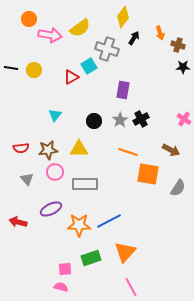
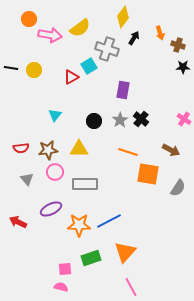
black cross: rotated 21 degrees counterclockwise
red arrow: rotated 12 degrees clockwise
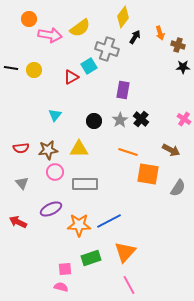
black arrow: moved 1 px right, 1 px up
gray triangle: moved 5 px left, 4 px down
pink line: moved 2 px left, 2 px up
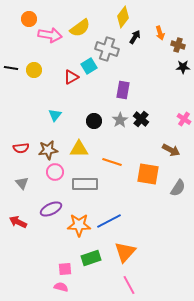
orange line: moved 16 px left, 10 px down
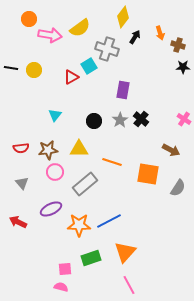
gray rectangle: rotated 40 degrees counterclockwise
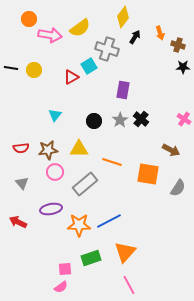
purple ellipse: rotated 15 degrees clockwise
pink semicircle: rotated 128 degrees clockwise
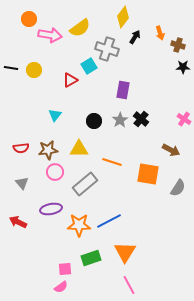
red triangle: moved 1 px left, 3 px down
orange triangle: rotated 10 degrees counterclockwise
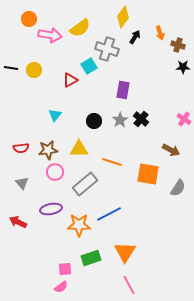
blue line: moved 7 px up
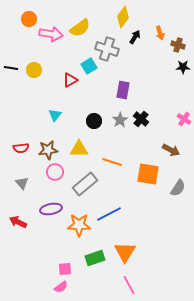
pink arrow: moved 1 px right, 1 px up
green rectangle: moved 4 px right
